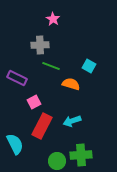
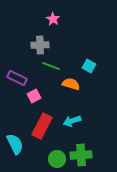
pink square: moved 6 px up
green circle: moved 2 px up
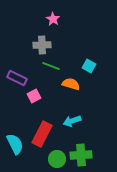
gray cross: moved 2 px right
red rectangle: moved 8 px down
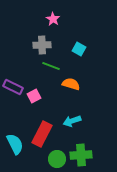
cyan square: moved 10 px left, 17 px up
purple rectangle: moved 4 px left, 9 px down
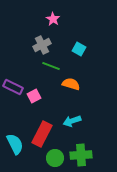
gray cross: rotated 24 degrees counterclockwise
green circle: moved 2 px left, 1 px up
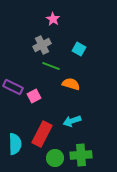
cyan semicircle: rotated 25 degrees clockwise
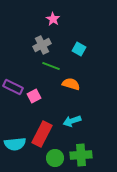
cyan semicircle: rotated 85 degrees clockwise
